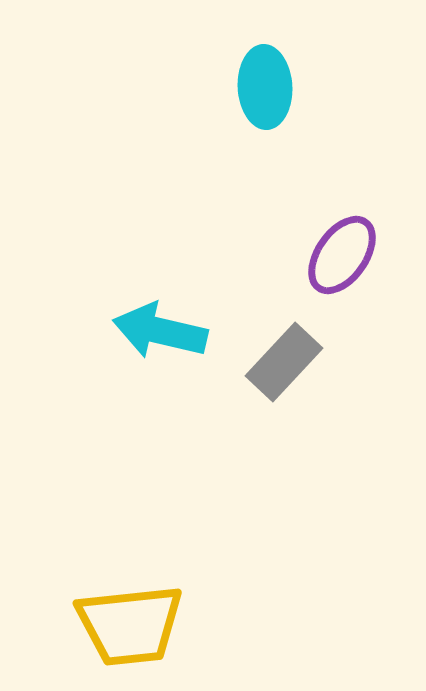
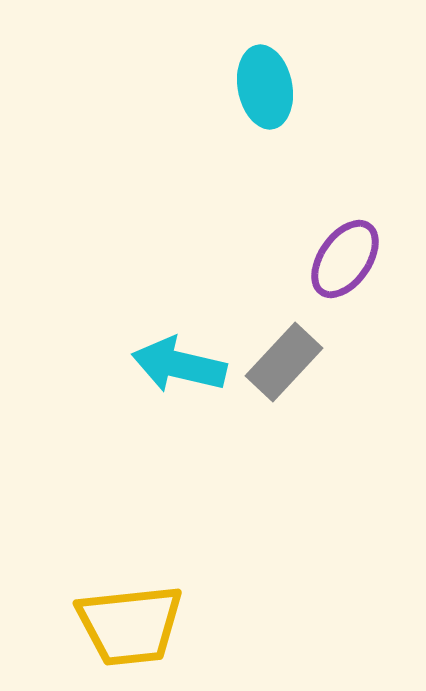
cyan ellipse: rotated 8 degrees counterclockwise
purple ellipse: moved 3 px right, 4 px down
cyan arrow: moved 19 px right, 34 px down
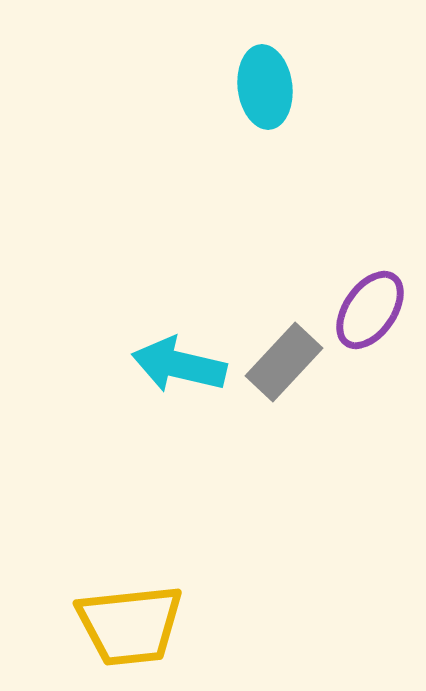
cyan ellipse: rotated 4 degrees clockwise
purple ellipse: moved 25 px right, 51 px down
